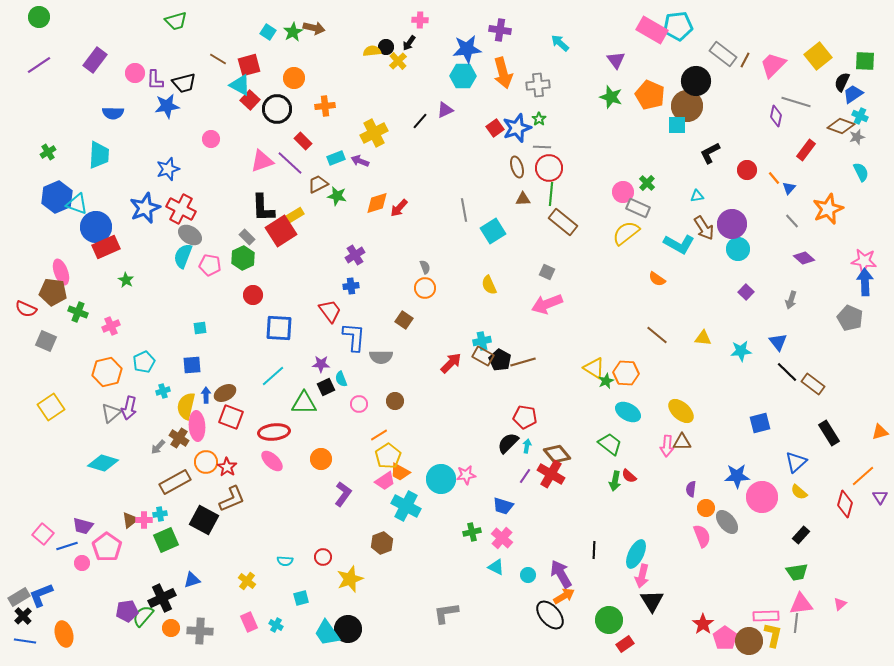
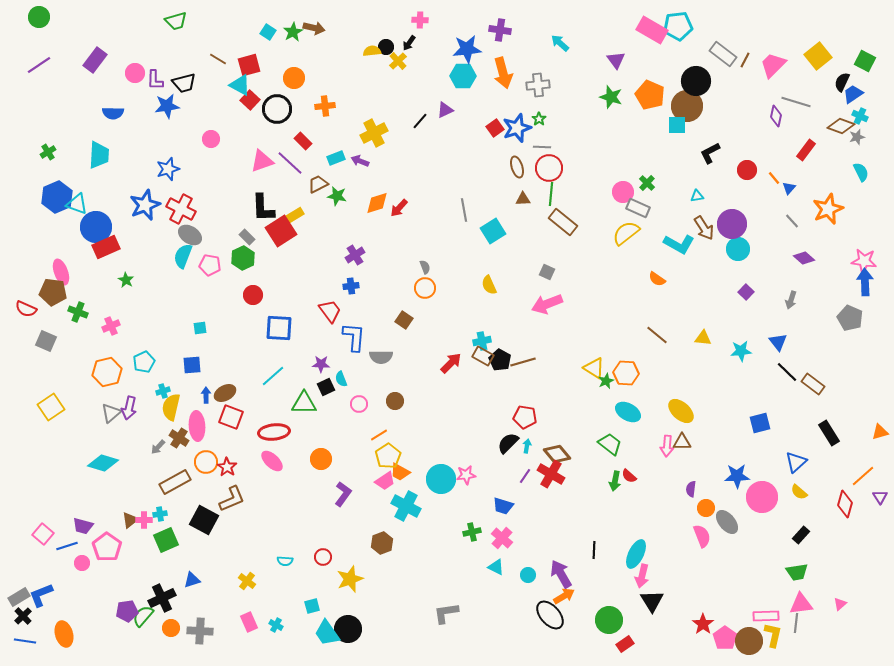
green square at (865, 61): rotated 25 degrees clockwise
blue star at (145, 208): moved 3 px up
yellow semicircle at (186, 406): moved 15 px left, 1 px down
cyan square at (301, 598): moved 11 px right, 8 px down
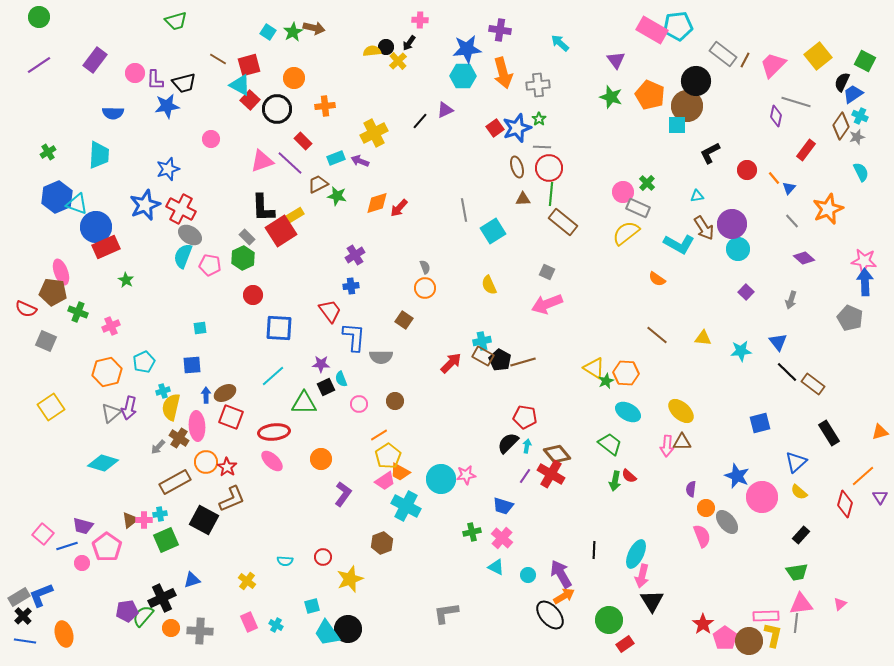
brown diamond at (841, 126): rotated 76 degrees counterclockwise
blue star at (737, 476): rotated 25 degrees clockwise
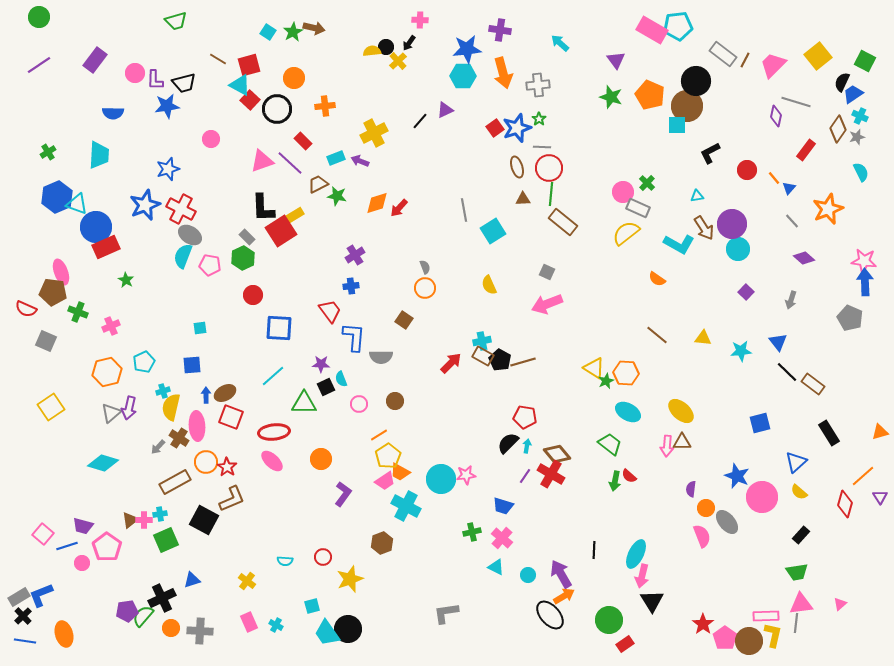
brown diamond at (841, 126): moved 3 px left, 3 px down
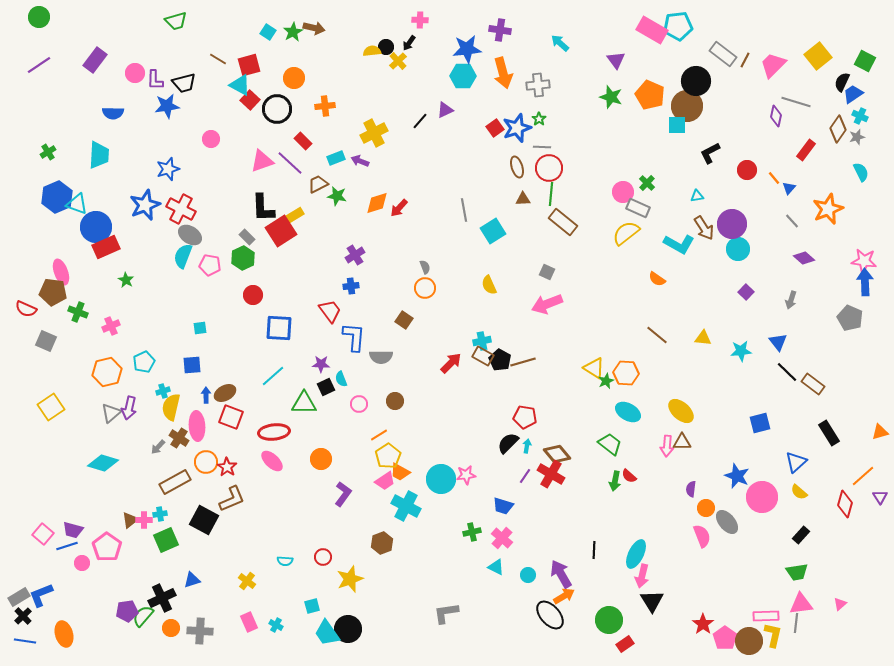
purple trapezoid at (83, 526): moved 10 px left, 4 px down
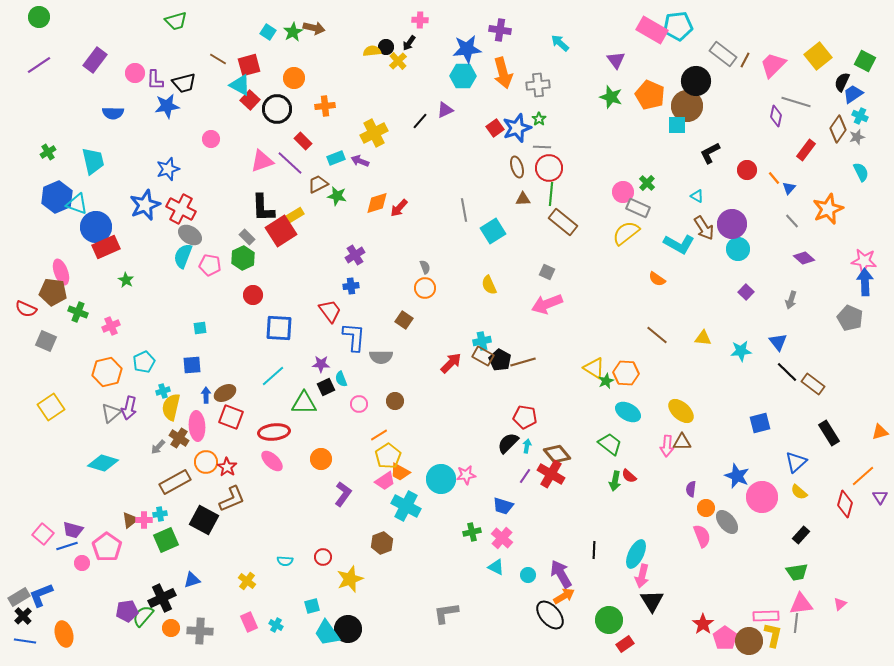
cyan trapezoid at (99, 155): moved 6 px left, 6 px down; rotated 16 degrees counterclockwise
cyan triangle at (697, 196): rotated 40 degrees clockwise
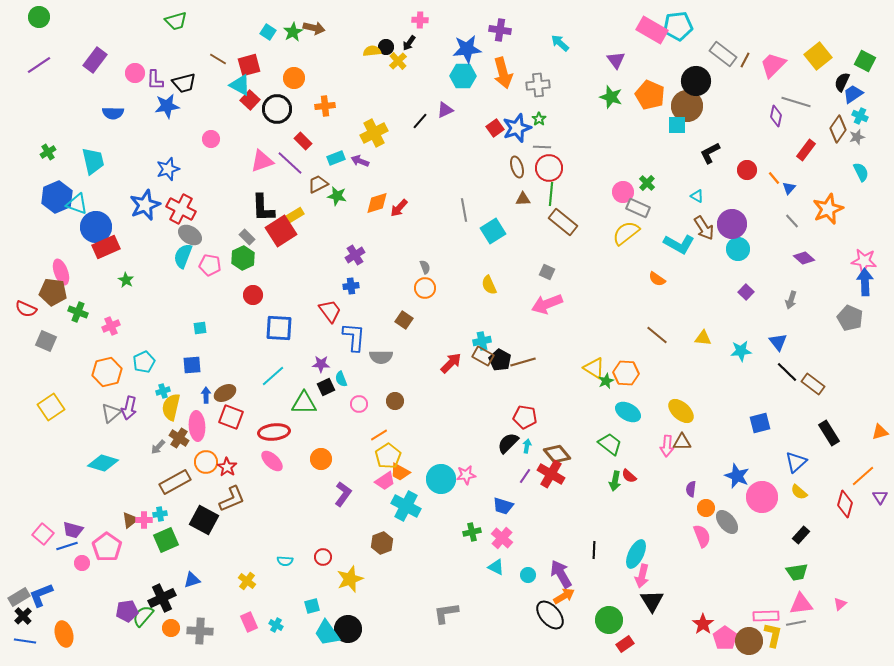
gray line at (796, 623): rotated 72 degrees clockwise
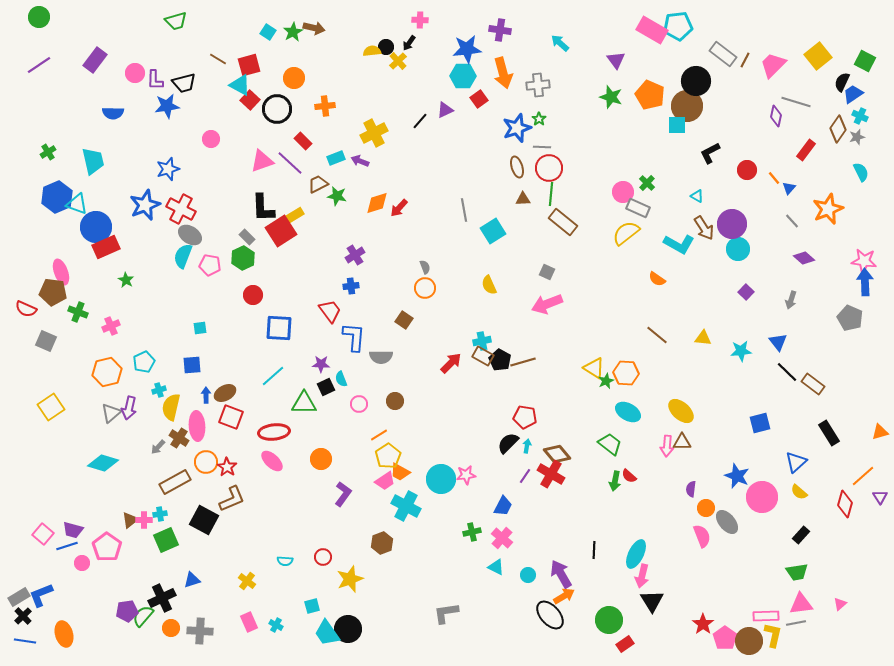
red square at (495, 128): moved 16 px left, 29 px up
cyan cross at (163, 391): moved 4 px left, 1 px up
blue trapezoid at (503, 506): rotated 80 degrees counterclockwise
